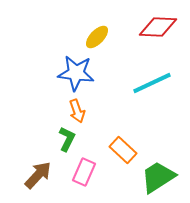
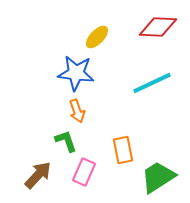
green L-shape: moved 1 px left, 2 px down; rotated 45 degrees counterclockwise
orange rectangle: rotated 36 degrees clockwise
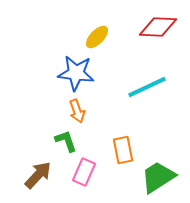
cyan line: moved 5 px left, 4 px down
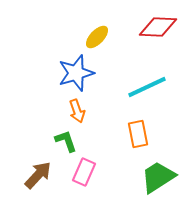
blue star: rotated 24 degrees counterclockwise
orange rectangle: moved 15 px right, 16 px up
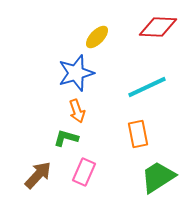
green L-shape: moved 3 px up; rotated 55 degrees counterclockwise
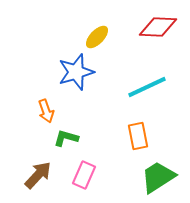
blue star: moved 1 px up
orange arrow: moved 31 px left
orange rectangle: moved 2 px down
pink rectangle: moved 3 px down
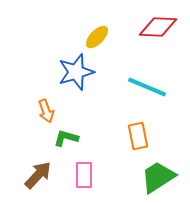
cyan line: rotated 48 degrees clockwise
pink rectangle: rotated 24 degrees counterclockwise
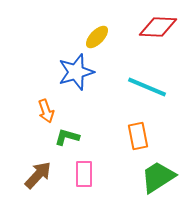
green L-shape: moved 1 px right, 1 px up
pink rectangle: moved 1 px up
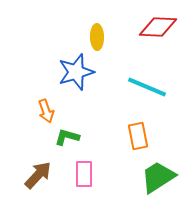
yellow ellipse: rotated 45 degrees counterclockwise
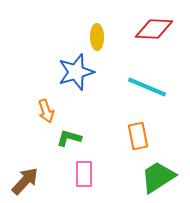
red diamond: moved 4 px left, 2 px down
green L-shape: moved 2 px right, 1 px down
brown arrow: moved 13 px left, 6 px down
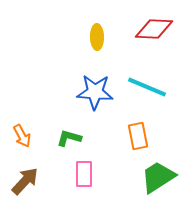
blue star: moved 19 px right, 20 px down; rotated 21 degrees clockwise
orange arrow: moved 24 px left, 25 px down; rotated 10 degrees counterclockwise
